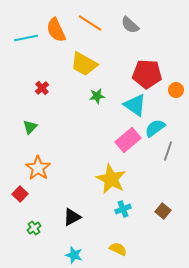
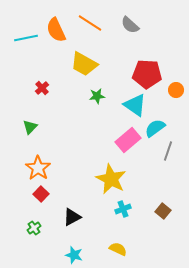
red square: moved 21 px right
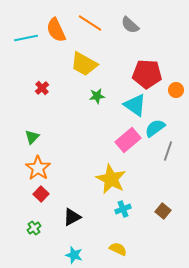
green triangle: moved 2 px right, 10 px down
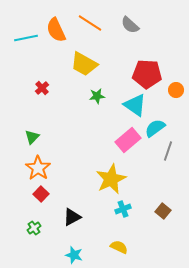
yellow star: rotated 20 degrees clockwise
yellow semicircle: moved 1 px right, 2 px up
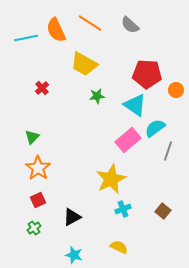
red square: moved 3 px left, 6 px down; rotated 21 degrees clockwise
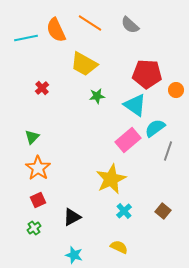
cyan cross: moved 1 px right, 2 px down; rotated 21 degrees counterclockwise
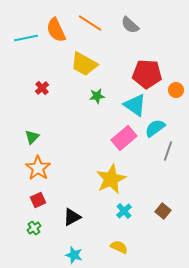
pink rectangle: moved 4 px left, 2 px up
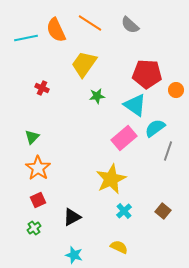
yellow trapezoid: rotated 96 degrees clockwise
red cross: rotated 24 degrees counterclockwise
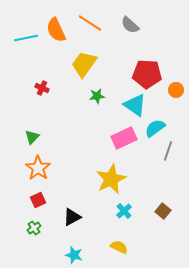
pink rectangle: rotated 15 degrees clockwise
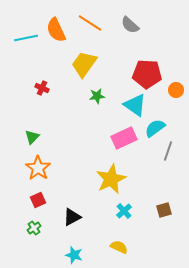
brown square: moved 1 px right, 1 px up; rotated 35 degrees clockwise
